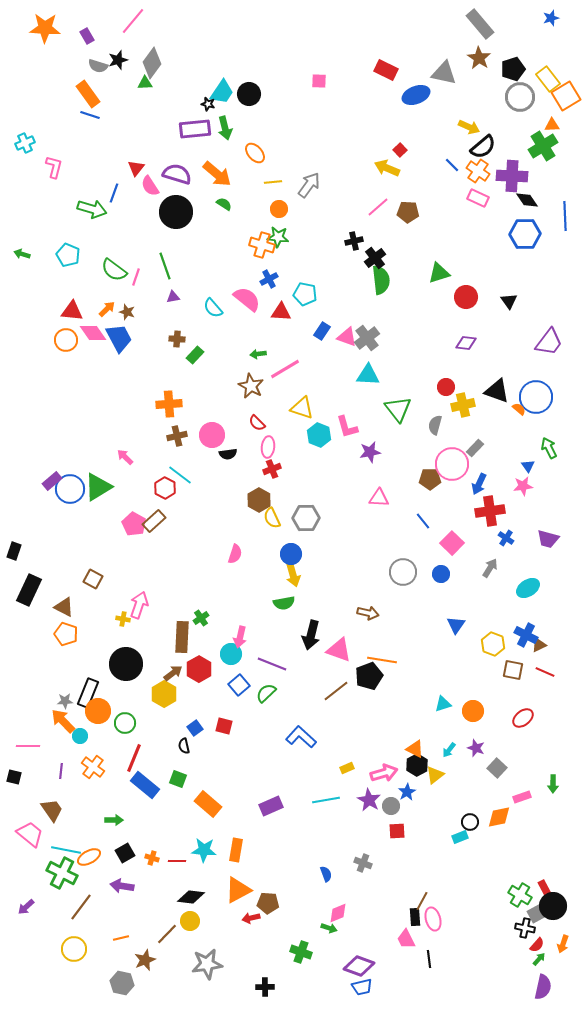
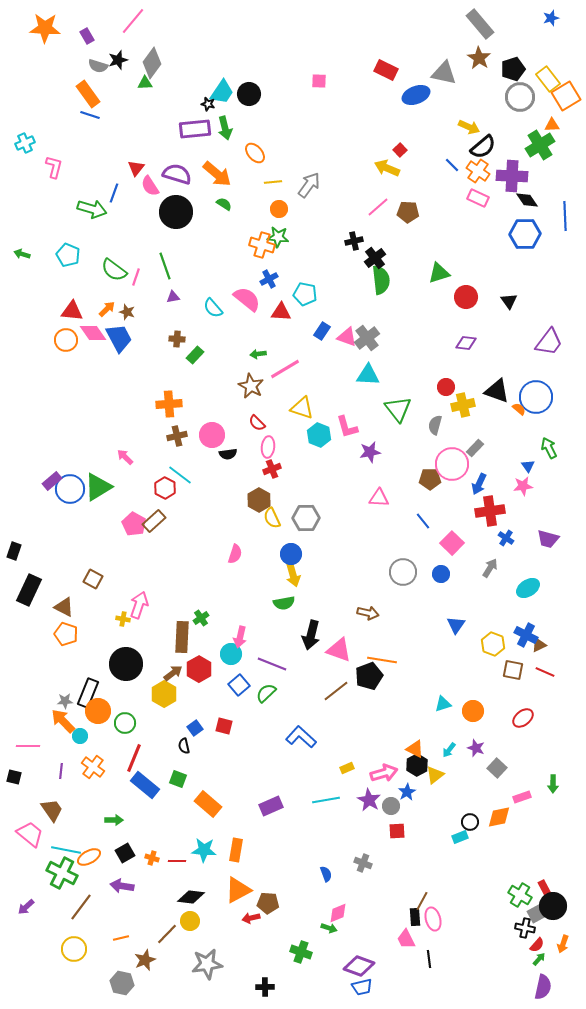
green cross at (543, 146): moved 3 px left, 1 px up
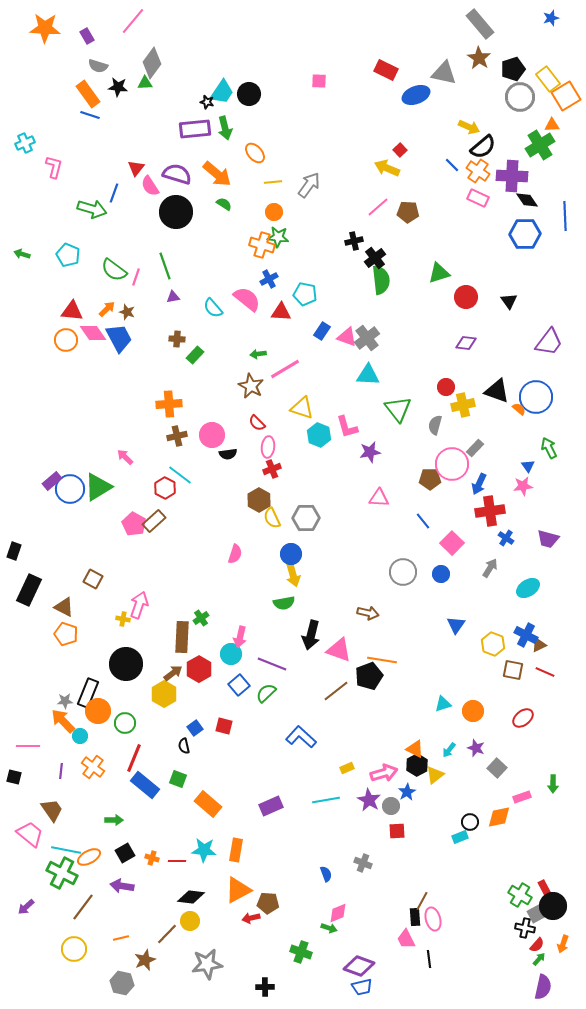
black star at (118, 60): moved 27 px down; rotated 24 degrees clockwise
black star at (208, 104): moved 1 px left, 2 px up
orange circle at (279, 209): moved 5 px left, 3 px down
brown line at (81, 907): moved 2 px right
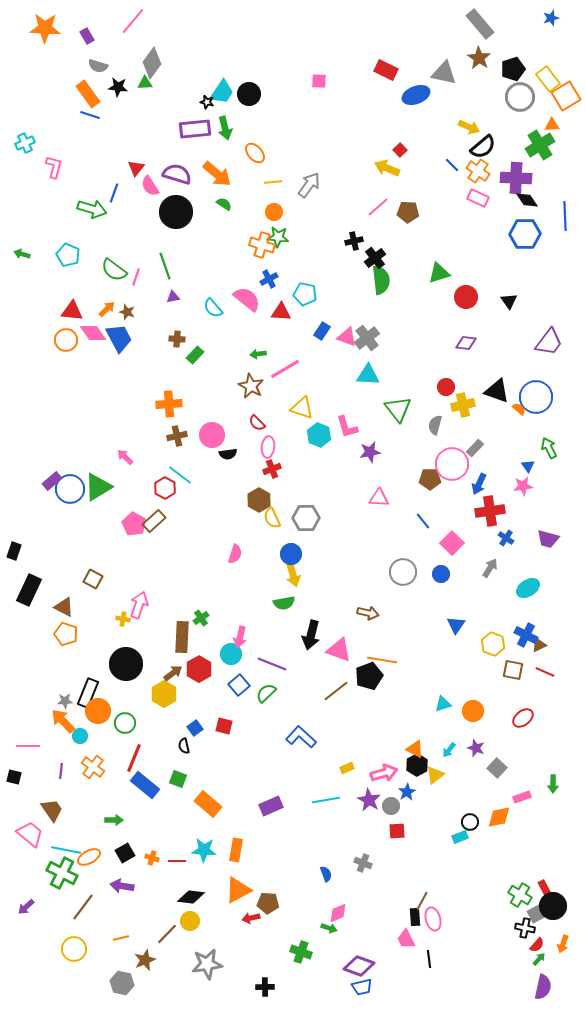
purple cross at (512, 176): moved 4 px right, 2 px down
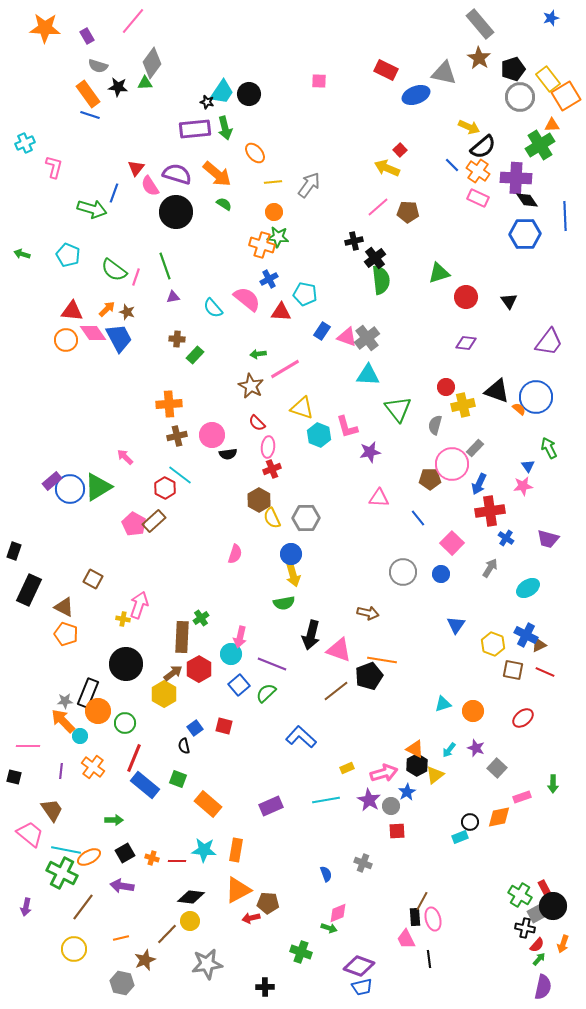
blue line at (423, 521): moved 5 px left, 3 px up
purple arrow at (26, 907): rotated 36 degrees counterclockwise
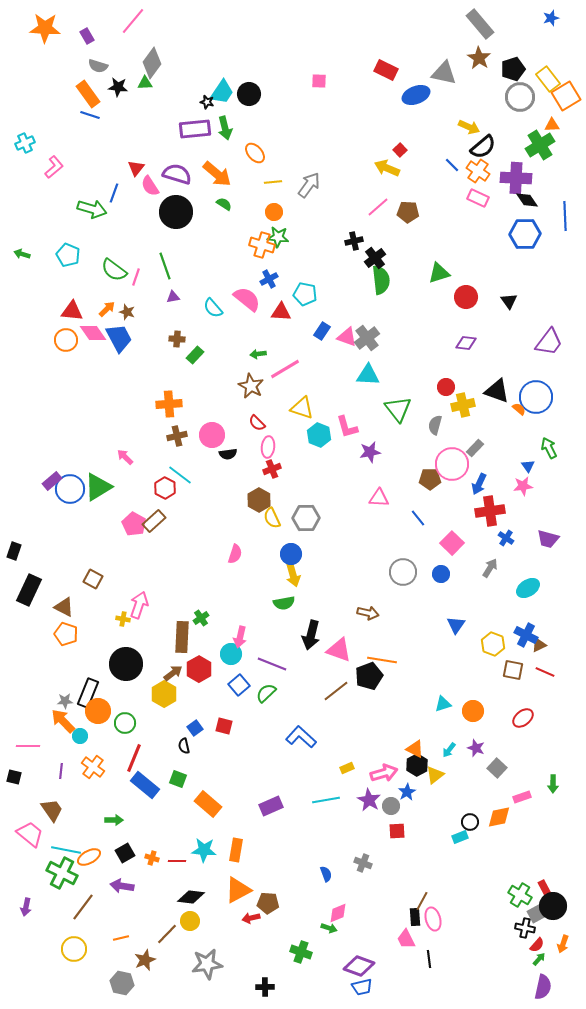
pink L-shape at (54, 167): rotated 35 degrees clockwise
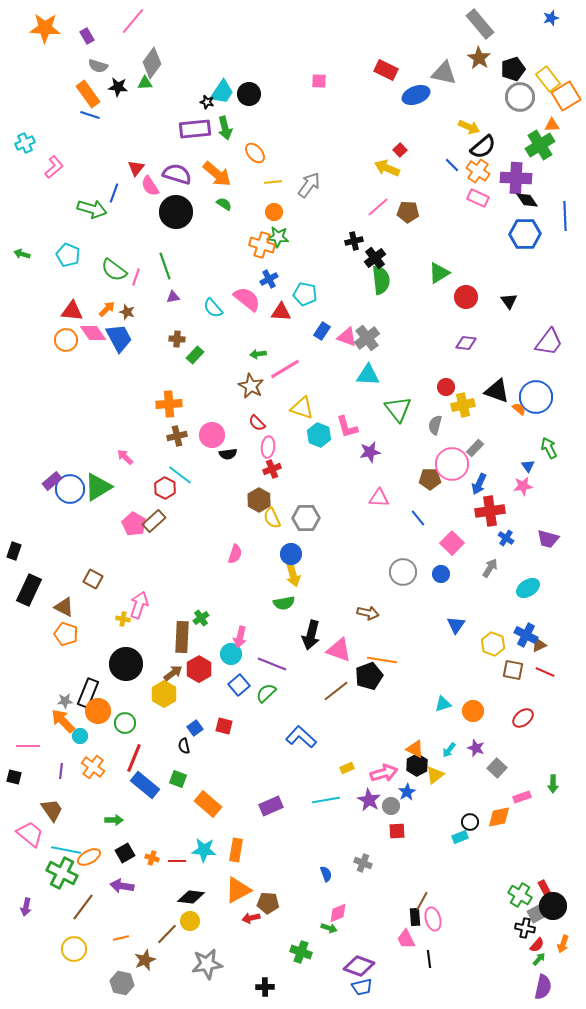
green triangle at (439, 273): rotated 15 degrees counterclockwise
